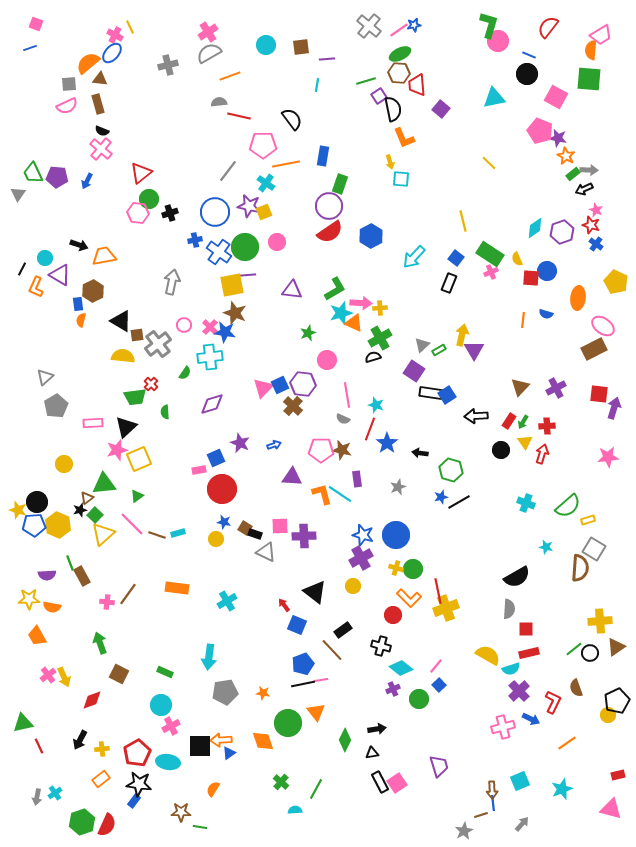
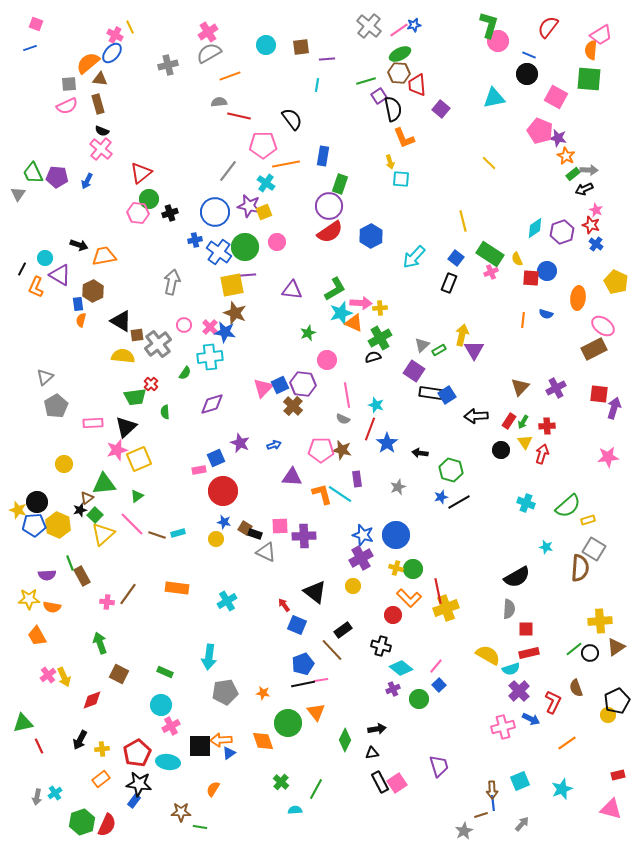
red circle at (222, 489): moved 1 px right, 2 px down
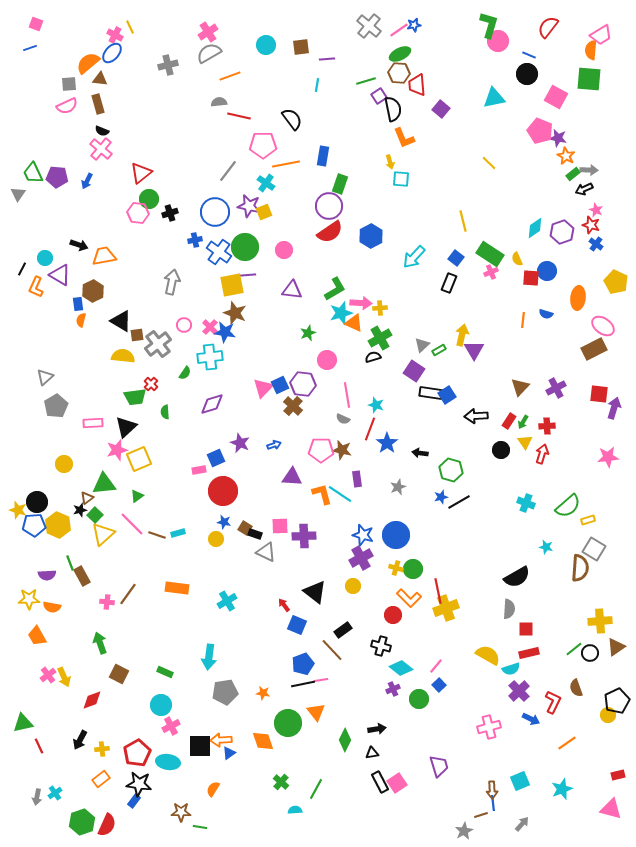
pink circle at (277, 242): moved 7 px right, 8 px down
pink cross at (503, 727): moved 14 px left
